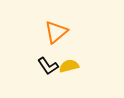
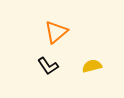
yellow semicircle: moved 23 px right
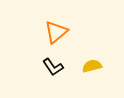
black L-shape: moved 5 px right, 1 px down
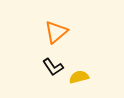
yellow semicircle: moved 13 px left, 11 px down
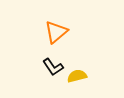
yellow semicircle: moved 2 px left, 1 px up
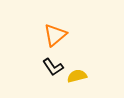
orange triangle: moved 1 px left, 3 px down
